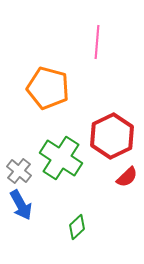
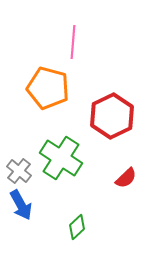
pink line: moved 24 px left
red hexagon: moved 20 px up
red semicircle: moved 1 px left, 1 px down
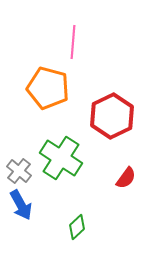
red semicircle: rotated 10 degrees counterclockwise
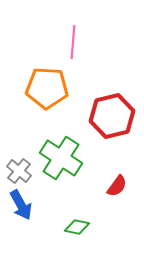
orange pentagon: moved 1 px left; rotated 12 degrees counterclockwise
red hexagon: rotated 12 degrees clockwise
red semicircle: moved 9 px left, 8 px down
green diamond: rotated 55 degrees clockwise
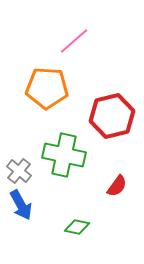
pink line: moved 1 px right, 1 px up; rotated 44 degrees clockwise
green cross: moved 3 px right, 3 px up; rotated 21 degrees counterclockwise
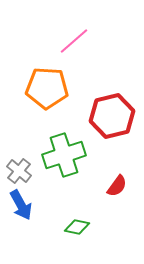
green cross: rotated 30 degrees counterclockwise
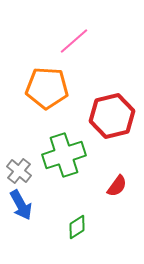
green diamond: rotated 45 degrees counterclockwise
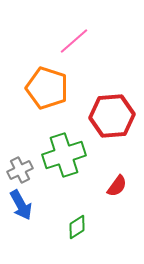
orange pentagon: rotated 15 degrees clockwise
red hexagon: rotated 9 degrees clockwise
gray cross: moved 1 px right, 1 px up; rotated 25 degrees clockwise
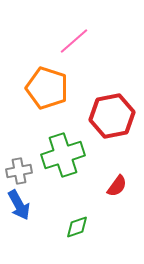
red hexagon: rotated 6 degrees counterclockwise
green cross: moved 1 px left
gray cross: moved 1 px left, 1 px down; rotated 15 degrees clockwise
blue arrow: moved 2 px left
green diamond: rotated 15 degrees clockwise
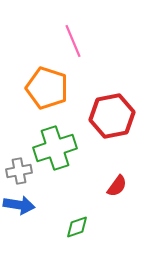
pink line: moved 1 px left; rotated 72 degrees counterclockwise
green cross: moved 8 px left, 7 px up
blue arrow: rotated 52 degrees counterclockwise
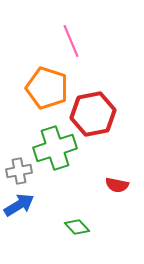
pink line: moved 2 px left
red hexagon: moved 19 px left, 2 px up
red semicircle: moved 1 px up; rotated 65 degrees clockwise
blue arrow: rotated 40 degrees counterclockwise
green diamond: rotated 65 degrees clockwise
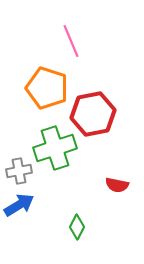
green diamond: rotated 70 degrees clockwise
